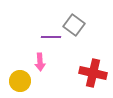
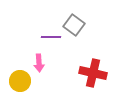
pink arrow: moved 1 px left, 1 px down
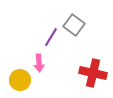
purple line: rotated 60 degrees counterclockwise
yellow circle: moved 1 px up
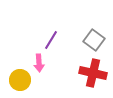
gray square: moved 20 px right, 15 px down
purple line: moved 3 px down
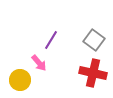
pink arrow: rotated 36 degrees counterclockwise
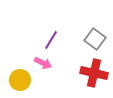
gray square: moved 1 px right, 1 px up
pink arrow: moved 4 px right; rotated 24 degrees counterclockwise
red cross: moved 1 px right
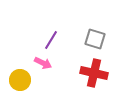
gray square: rotated 20 degrees counterclockwise
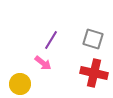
gray square: moved 2 px left
pink arrow: rotated 12 degrees clockwise
yellow circle: moved 4 px down
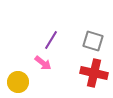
gray square: moved 2 px down
yellow circle: moved 2 px left, 2 px up
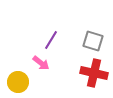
pink arrow: moved 2 px left
